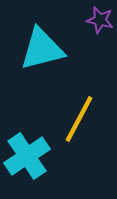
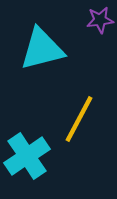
purple star: rotated 20 degrees counterclockwise
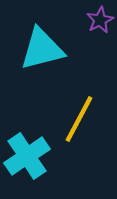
purple star: rotated 20 degrees counterclockwise
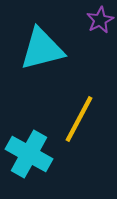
cyan cross: moved 2 px right, 2 px up; rotated 27 degrees counterclockwise
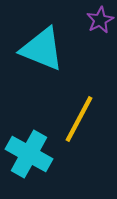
cyan triangle: rotated 36 degrees clockwise
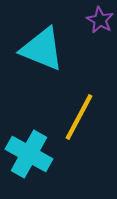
purple star: rotated 16 degrees counterclockwise
yellow line: moved 2 px up
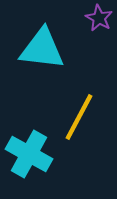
purple star: moved 1 px left, 2 px up
cyan triangle: rotated 15 degrees counterclockwise
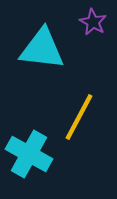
purple star: moved 6 px left, 4 px down
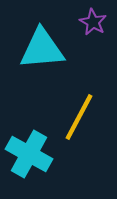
cyan triangle: rotated 12 degrees counterclockwise
